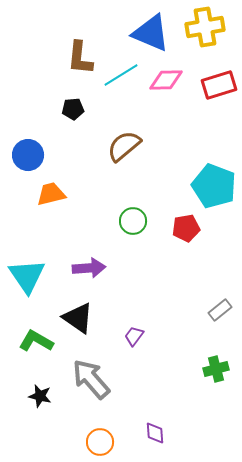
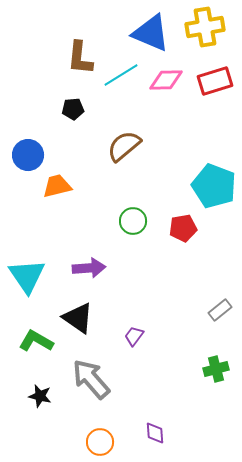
red rectangle: moved 4 px left, 4 px up
orange trapezoid: moved 6 px right, 8 px up
red pentagon: moved 3 px left
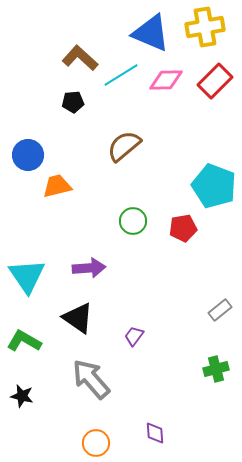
brown L-shape: rotated 126 degrees clockwise
red rectangle: rotated 28 degrees counterclockwise
black pentagon: moved 7 px up
green L-shape: moved 12 px left
black star: moved 18 px left
orange circle: moved 4 px left, 1 px down
